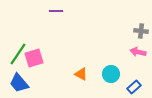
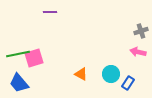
purple line: moved 6 px left, 1 px down
gray cross: rotated 24 degrees counterclockwise
green line: rotated 45 degrees clockwise
blue rectangle: moved 6 px left, 4 px up; rotated 16 degrees counterclockwise
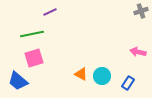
purple line: rotated 24 degrees counterclockwise
gray cross: moved 20 px up
green line: moved 14 px right, 20 px up
cyan circle: moved 9 px left, 2 px down
blue trapezoid: moved 1 px left, 2 px up; rotated 10 degrees counterclockwise
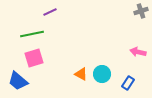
cyan circle: moved 2 px up
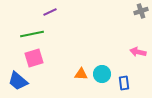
orange triangle: rotated 24 degrees counterclockwise
blue rectangle: moved 4 px left; rotated 40 degrees counterclockwise
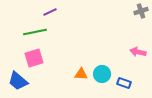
green line: moved 3 px right, 2 px up
blue rectangle: rotated 64 degrees counterclockwise
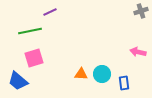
green line: moved 5 px left, 1 px up
blue rectangle: rotated 64 degrees clockwise
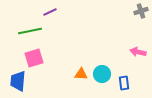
blue trapezoid: rotated 55 degrees clockwise
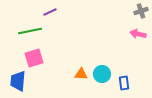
pink arrow: moved 18 px up
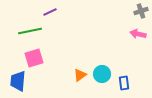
orange triangle: moved 1 px left, 1 px down; rotated 40 degrees counterclockwise
